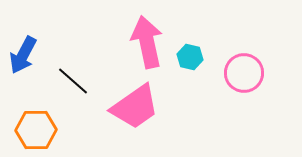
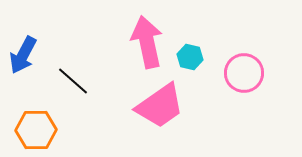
pink trapezoid: moved 25 px right, 1 px up
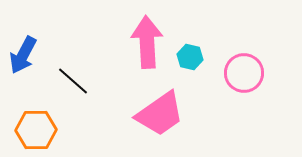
pink arrow: rotated 9 degrees clockwise
pink trapezoid: moved 8 px down
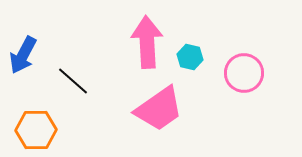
pink trapezoid: moved 1 px left, 5 px up
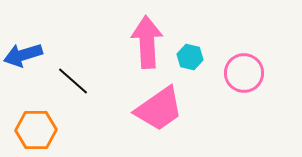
blue arrow: rotated 45 degrees clockwise
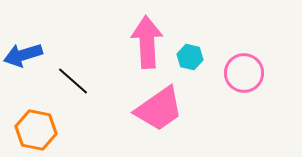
orange hexagon: rotated 12 degrees clockwise
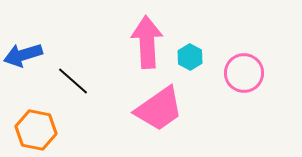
cyan hexagon: rotated 15 degrees clockwise
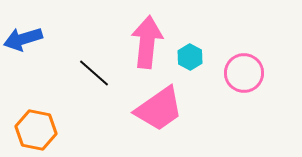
pink arrow: rotated 9 degrees clockwise
blue arrow: moved 16 px up
black line: moved 21 px right, 8 px up
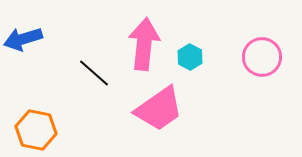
pink arrow: moved 3 px left, 2 px down
pink circle: moved 18 px right, 16 px up
